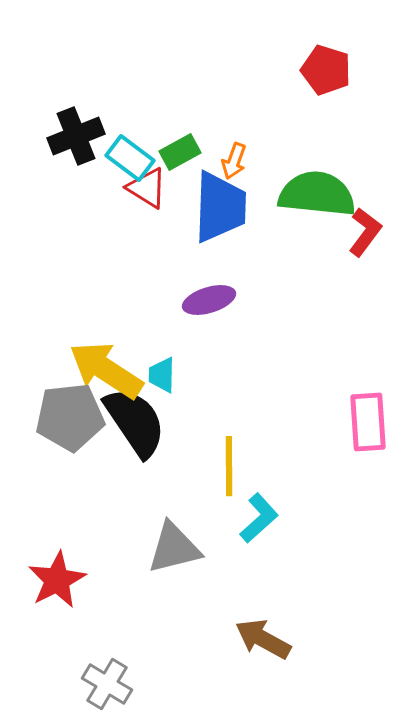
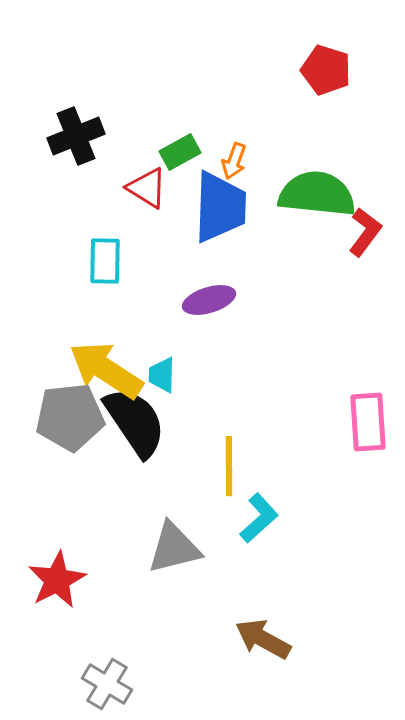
cyan rectangle: moved 25 px left, 103 px down; rotated 54 degrees clockwise
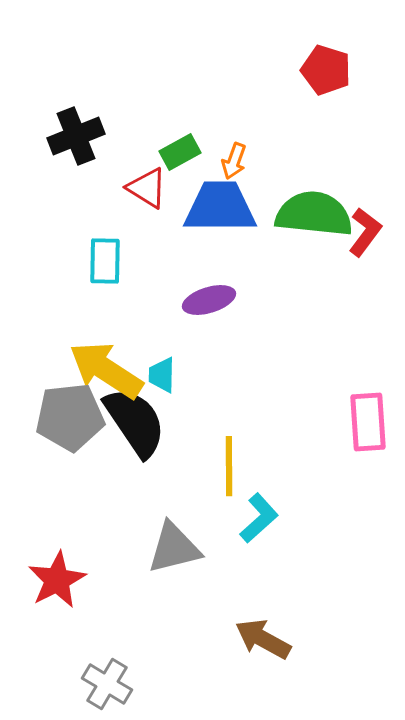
green semicircle: moved 3 px left, 20 px down
blue trapezoid: rotated 92 degrees counterclockwise
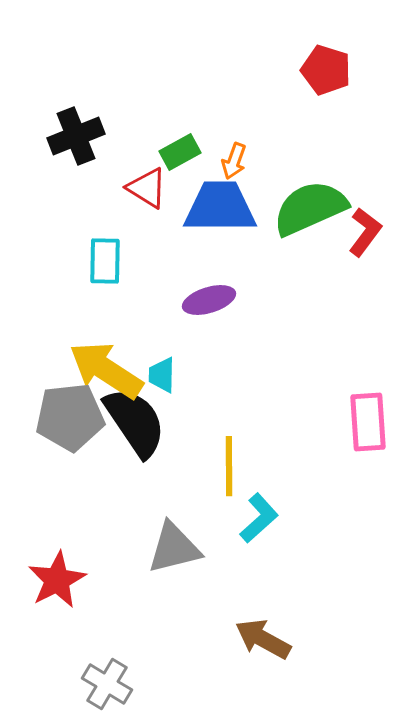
green semicircle: moved 4 px left, 6 px up; rotated 30 degrees counterclockwise
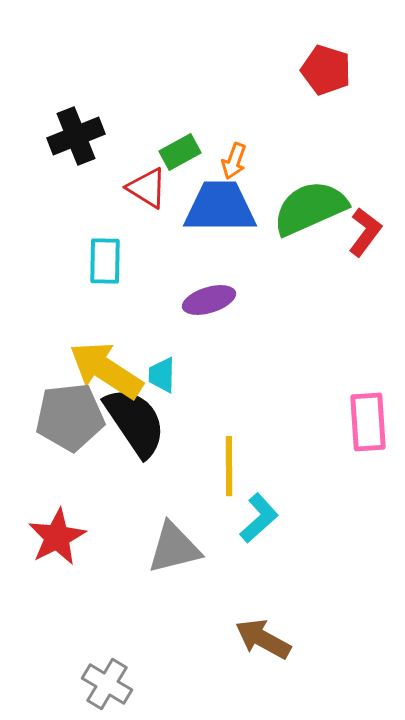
red star: moved 43 px up
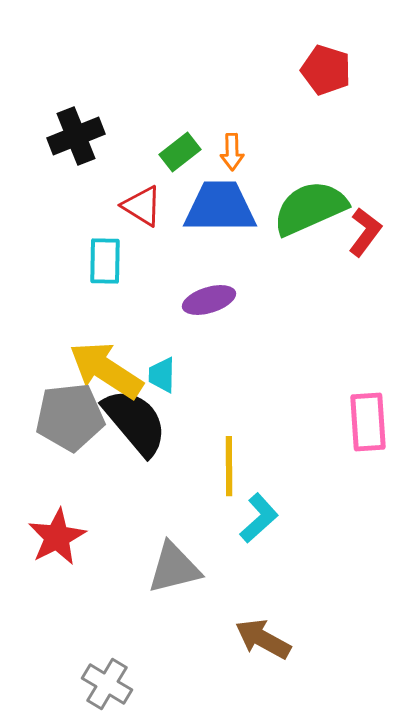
green rectangle: rotated 9 degrees counterclockwise
orange arrow: moved 2 px left, 9 px up; rotated 21 degrees counterclockwise
red triangle: moved 5 px left, 18 px down
black semicircle: rotated 6 degrees counterclockwise
gray triangle: moved 20 px down
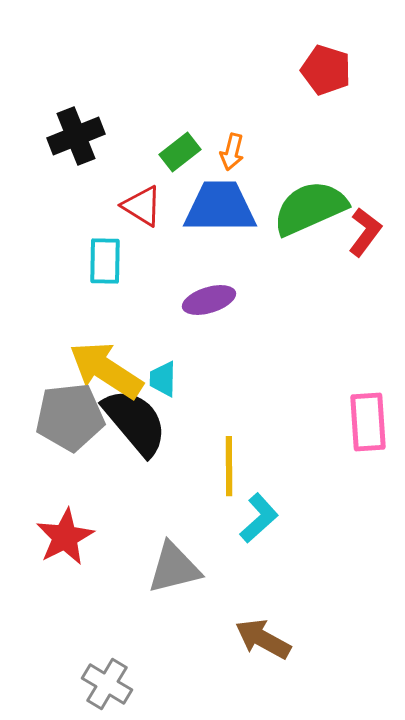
orange arrow: rotated 15 degrees clockwise
cyan trapezoid: moved 1 px right, 4 px down
red star: moved 8 px right
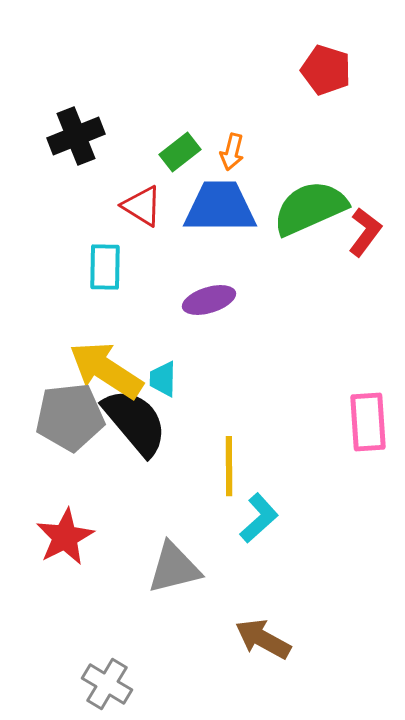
cyan rectangle: moved 6 px down
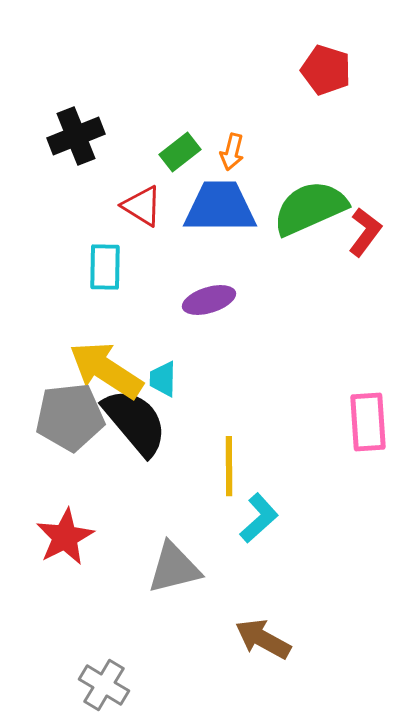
gray cross: moved 3 px left, 1 px down
